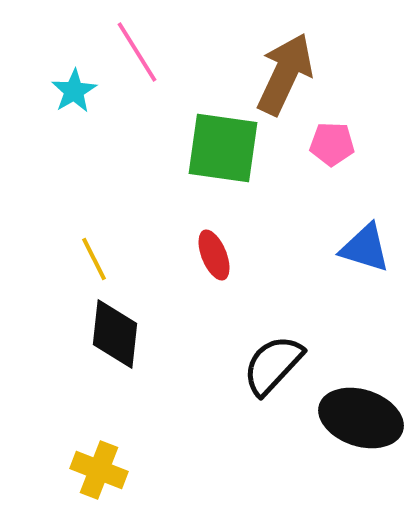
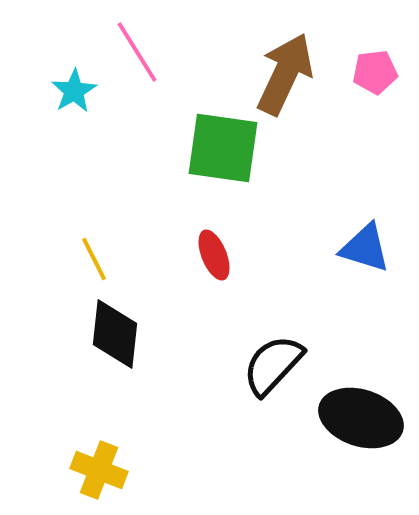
pink pentagon: moved 43 px right, 72 px up; rotated 9 degrees counterclockwise
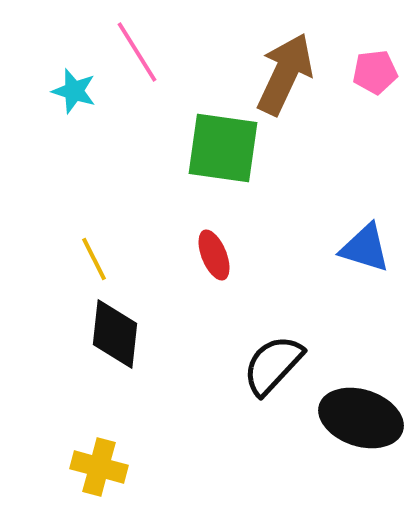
cyan star: rotated 24 degrees counterclockwise
yellow cross: moved 3 px up; rotated 6 degrees counterclockwise
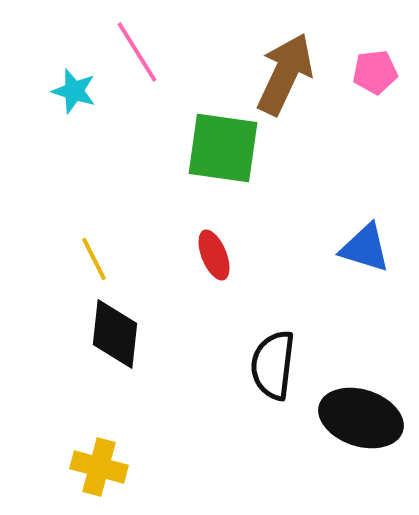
black semicircle: rotated 36 degrees counterclockwise
